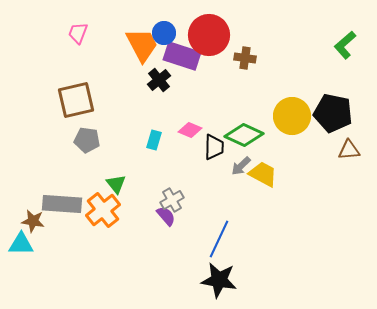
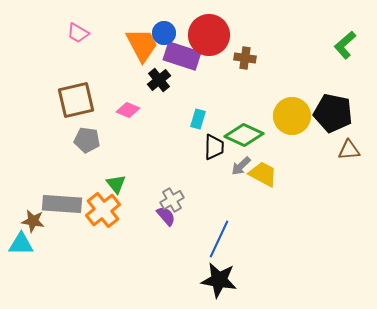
pink trapezoid: rotated 80 degrees counterclockwise
pink diamond: moved 62 px left, 20 px up
cyan rectangle: moved 44 px right, 21 px up
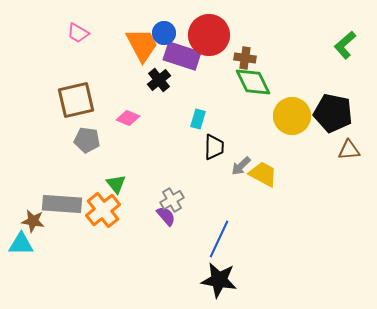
pink diamond: moved 8 px down
green diamond: moved 9 px right, 53 px up; rotated 39 degrees clockwise
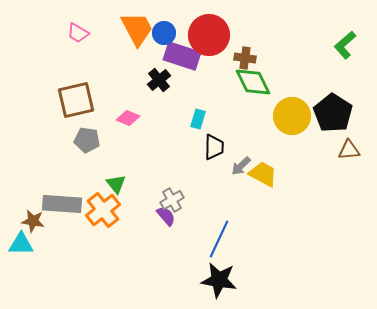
orange trapezoid: moved 5 px left, 16 px up
black pentagon: rotated 21 degrees clockwise
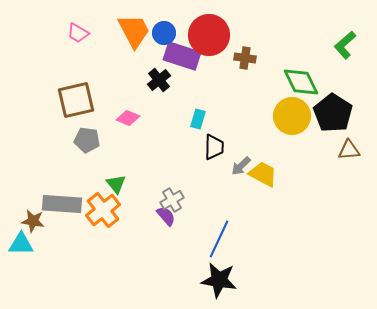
orange trapezoid: moved 3 px left, 2 px down
green diamond: moved 48 px right
